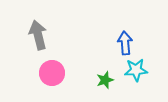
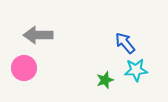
gray arrow: rotated 76 degrees counterclockwise
blue arrow: rotated 35 degrees counterclockwise
pink circle: moved 28 px left, 5 px up
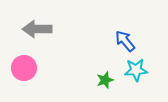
gray arrow: moved 1 px left, 6 px up
blue arrow: moved 2 px up
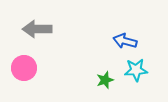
blue arrow: rotated 35 degrees counterclockwise
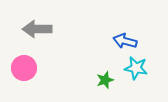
cyan star: moved 2 px up; rotated 15 degrees clockwise
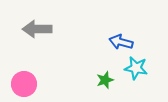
blue arrow: moved 4 px left, 1 px down
pink circle: moved 16 px down
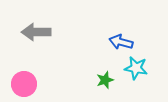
gray arrow: moved 1 px left, 3 px down
